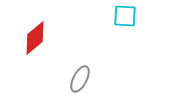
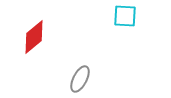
red diamond: moved 1 px left, 1 px up
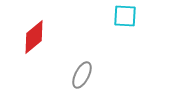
gray ellipse: moved 2 px right, 4 px up
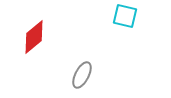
cyan square: rotated 10 degrees clockwise
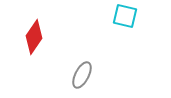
red diamond: rotated 16 degrees counterclockwise
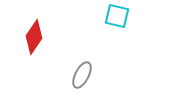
cyan square: moved 8 px left
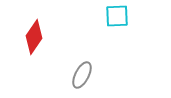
cyan square: rotated 15 degrees counterclockwise
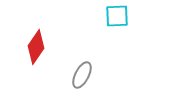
red diamond: moved 2 px right, 10 px down
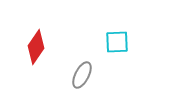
cyan square: moved 26 px down
